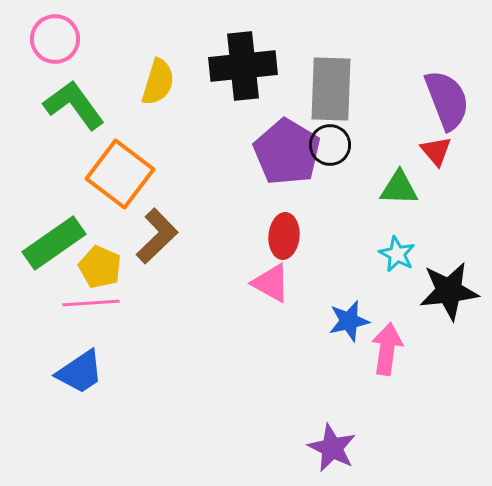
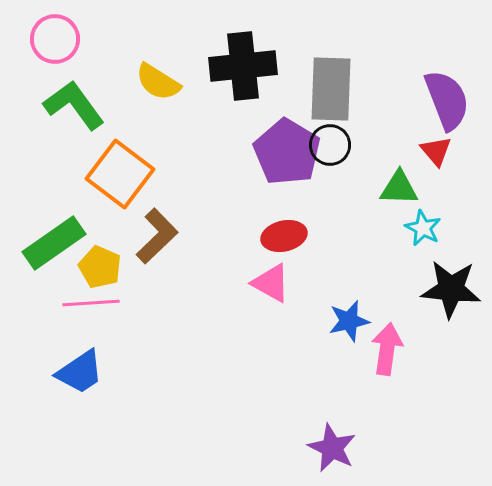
yellow semicircle: rotated 105 degrees clockwise
red ellipse: rotated 72 degrees clockwise
cyan star: moved 26 px right, 26 px up
black star: moved 2 px right, 2 px up; rotated 12 degrees clockwise
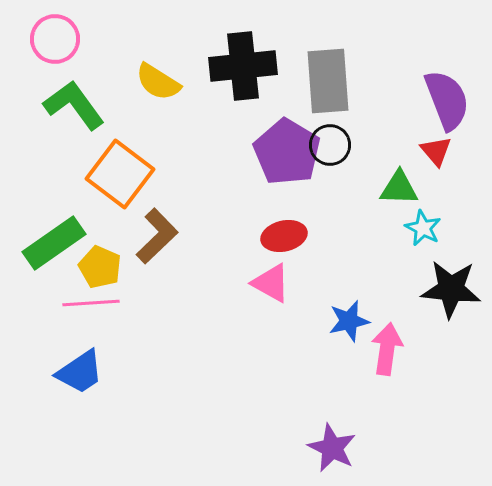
gray rectangle: moved 3 px left, 8 px up; rotated 6 degrees counterclockwise
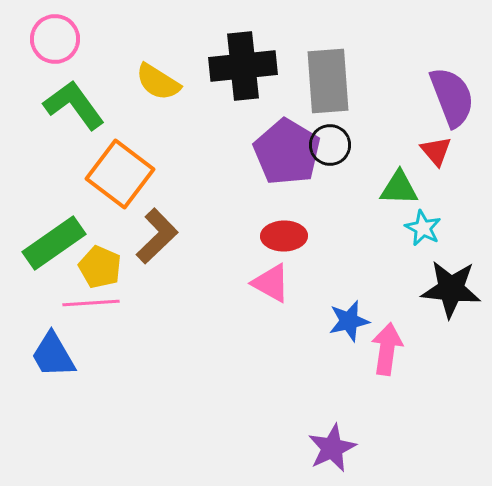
purple semicircle: moved 5 px right, 3 px up
red ellipse: rotated 12 degrees clockwise
blue trapezoid: moved 27 px left, 17 px up; rotated 94 degrees clockwise
purple star: rotated 21 degrees clockwise
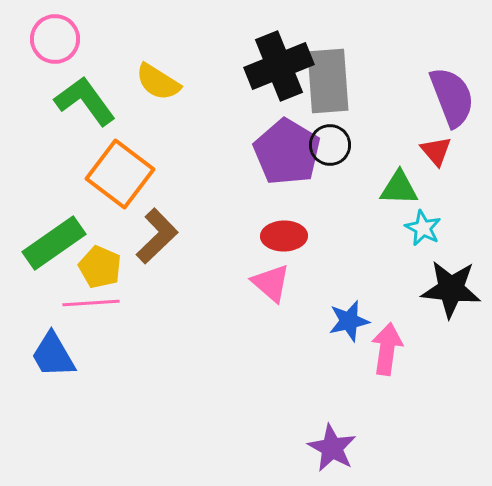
black cross: moved 36 px right; rotated 16 degrees counterclockwise
green L-shape: moved 11 px right, 4 px up
pink triangle: rotated 12 degrees clockwise
purple star: rotated 18 degrees counterclockwise
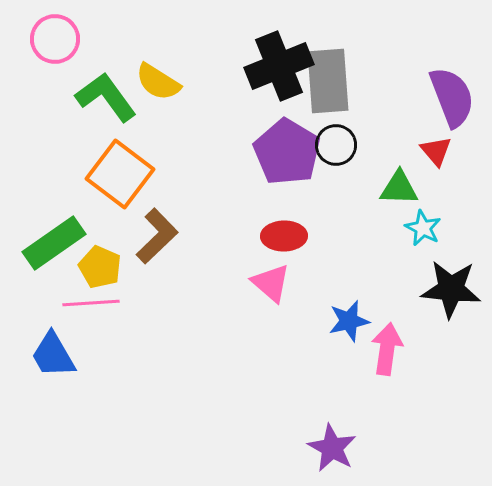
green L-shape: moved 21 px right, 4 px up
black circle: moved 6 px right
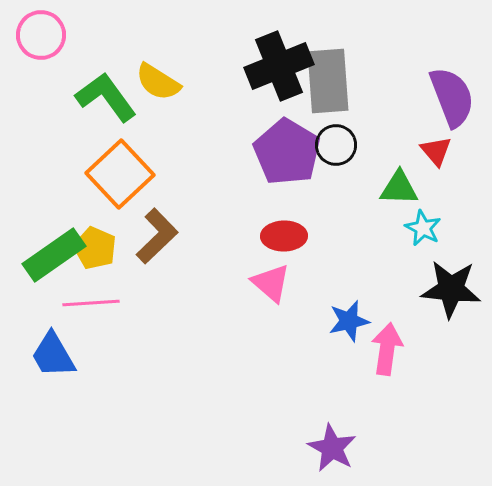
pink circle: moved 14 px left, 4 px up
orange square: rotated 10 degrees clockwise
green rectangle: moved 12 px down
yellow pentagon: moved 5 px left, 19 px up
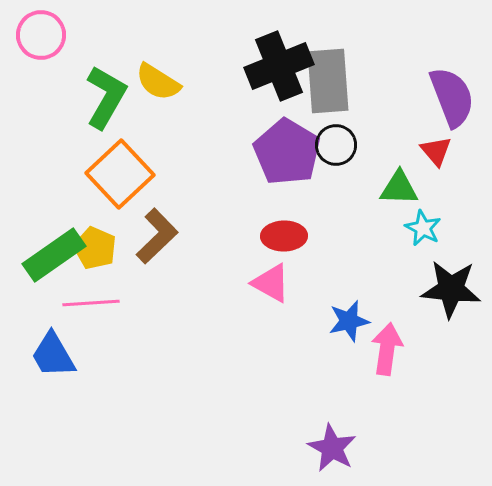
green L-shape: rotated 66 degrees clockwise
pink triangle: rotated 12 degrees counterclockwise
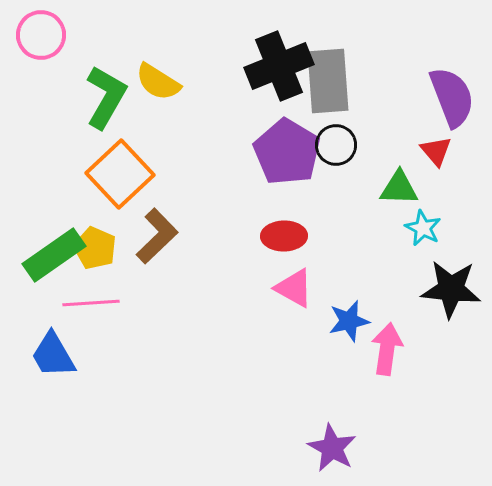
pink triangle: moved 23 px right, 5 px down
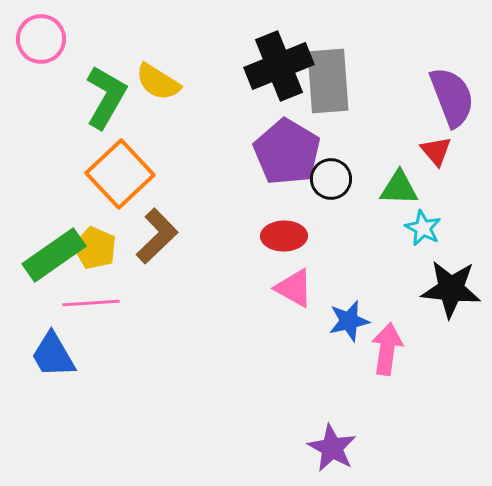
pink circle: moved 4 px down
black circle: moved 5 px left, 34 px down
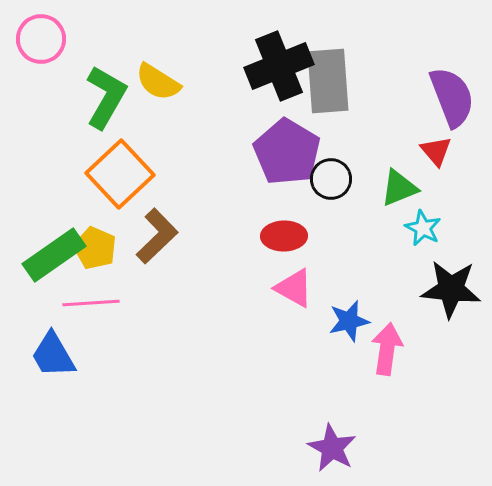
green triangle: rotated 24 degrees counterclockwise
